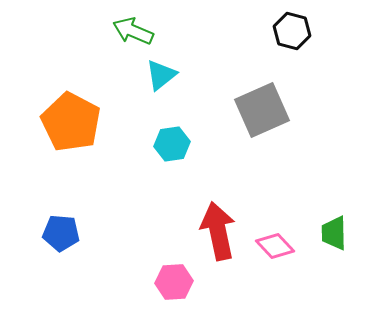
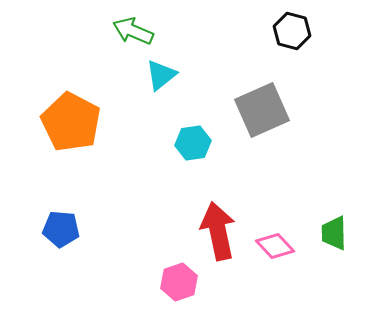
cyan hexagon: moved 21 px right, 1 px up
blue pentagon: moved 4 px up
pink hexagon: moved 5 px right; rotated 15 degrees counterclockwise
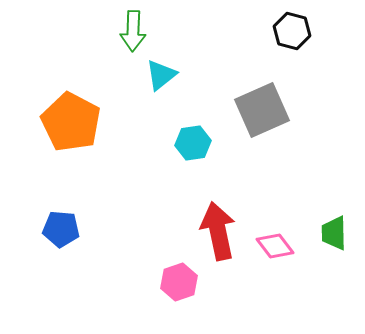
green arrow: rotated 111 degrees counterclockwise
pink diamond: rotated 6 degrees clockwise
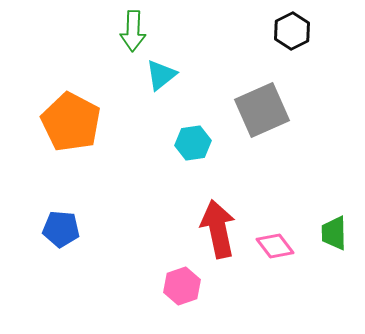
black hexagon: rotated 18 degrees clockwise
red arrow: moved 2 px up
pink hexagon: moved 3 px right, 4 px down
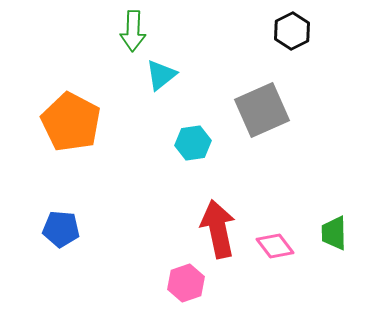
pink hexagon: moved 4 px right, 3 px up
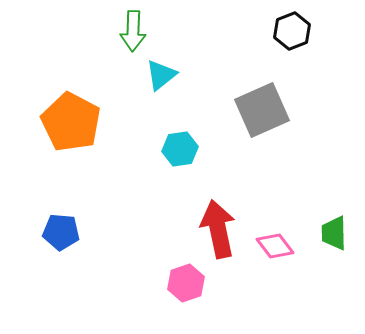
black hexagon: rotated 6 degrees clockwise
cyan hexagon: moved 13 px left, 6 px down
blue pentagon: moved 3 px down
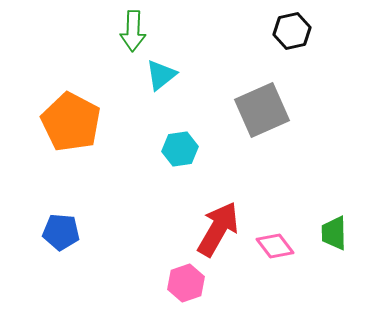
black hexagon: rotated 9 degrees clockwise
red arrow: rotated 42 degrees clockwise
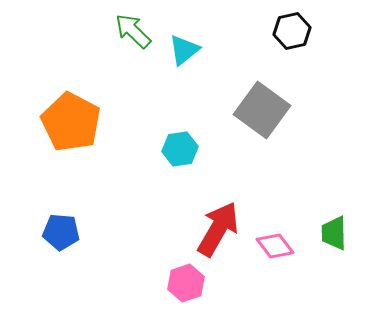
green arrow: rotated 132 degrees clockwise
cyan triangle: moved 23 px right, 25 px up
gray square: rotated 30 degrees counterclockwise
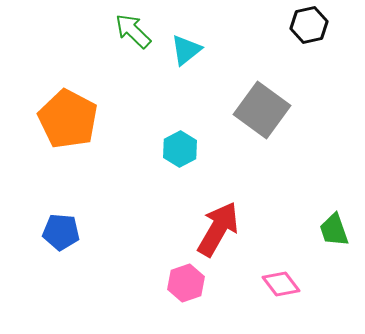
black hexagon: moved 17 px right, 6 px up
cyan triangle: moved 2 px right
orange pentagon: moved 3 px left, 3 px up
cyan hexagon: rotated 20 degrees counterclockwise
green trapezoid: moved 3 px up; rotated 18 degrees counterclockwise
pink diamond: moved 6 px right, 38 px down
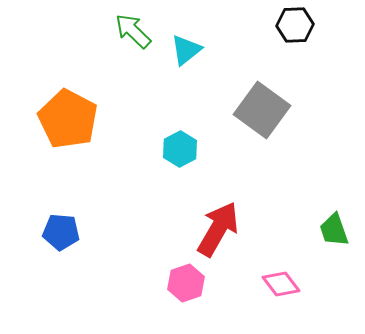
black hexagon: moved 14 px left; rotated 9 degrees clockwise
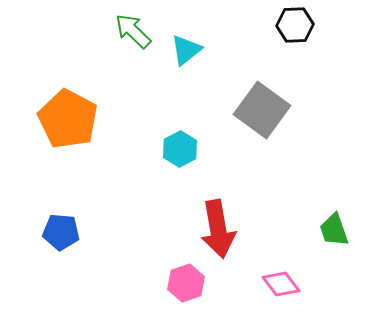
red arrow: rotated 140 degrees clockwise
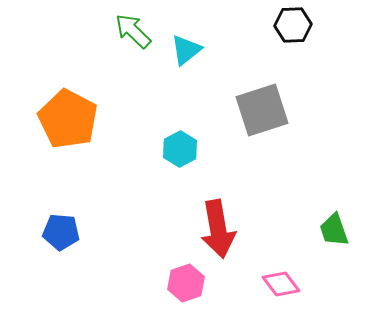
black hexagon: moved 2 px left
gray square: rotated 36 degrees clockwise
